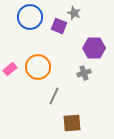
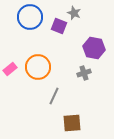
purple hexagon: rotated 10 degrees clockwise
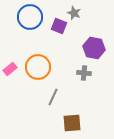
gray cross: rotated 24 degrees clockwise
gray line: moved 1 px left, 1 px down
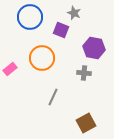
purple square: moved 2 px right, 4 px down
orange circle: moved 4 px right, 9 px up
brown square: moved 14 px right; rotated 24 degrees counterclockwise
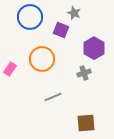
purple hexagon: rotated 20 degrees clockwise
orange circle: moved 1 px down
pink rectangle: rotated 16 degrees counterclockwise
gray cross: rotated 24 degrees counterclockwise
gray line: rotated 42 degrees clockwise
brown square: rotated 24 degrees clockwise
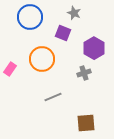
purple square: moved 2 px right, 3 px down
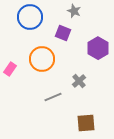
gray star: moved 2 px up
purple hexagon: moved 4 px right
gray cross: moved 5 px left, 8 px down; rotated 24 degrees counterclockwise
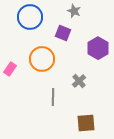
gray line: rotated 66 degrees counterclockwise
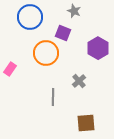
orange circle: moved 4 px right, 6 px up
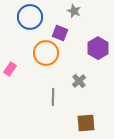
purple square: moved 3 px left
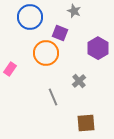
gray line: rotated 24 degrees counterclockwise
